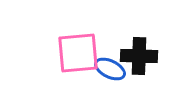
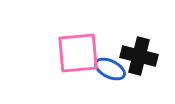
black cross: rotated 12 degrees clockwise
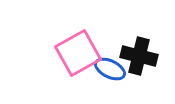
pink square: rotated 24 degrees counterclockwise
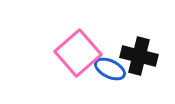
pink square: rotated 12 degrees counterclockwise
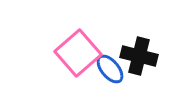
blue ellipse: rotated 24 degrees clockwise
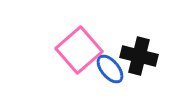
pink square: moved 1 px right, 3 px up
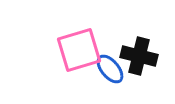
pink square: rotated 24 degrees clockwise
